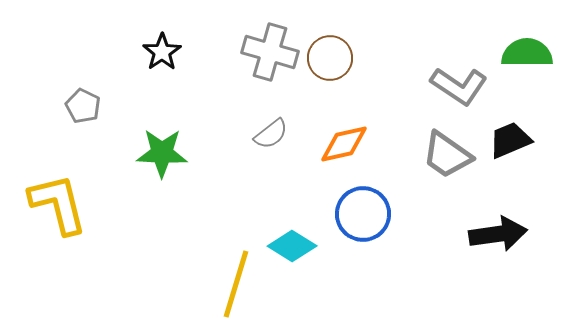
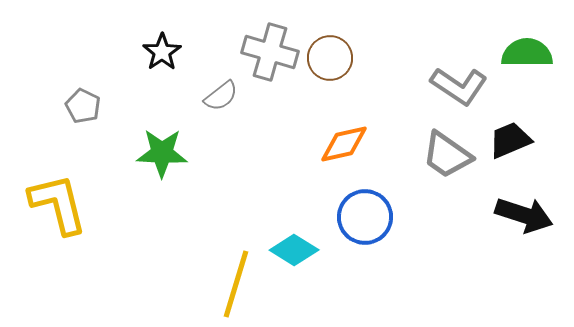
gray semicircle: moved 50 px left, 38 px up
blue circle: moved 2 px right, 3 px down
black arrow: moved 26 px right, 19 px up; rotated 26 degrees clockwise
cyan diamond: moved 2 px right, 4 px down
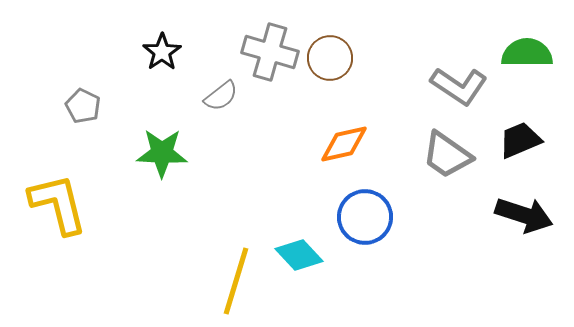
black trapezoid: moved 10 px right
cyan diamond: moved 5 px right, 5 px down; rotated 15 degrees clockwise
yellow line: moved 3 px up
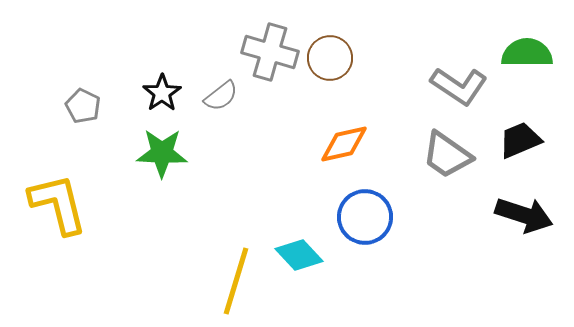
black star: moved 41 px down
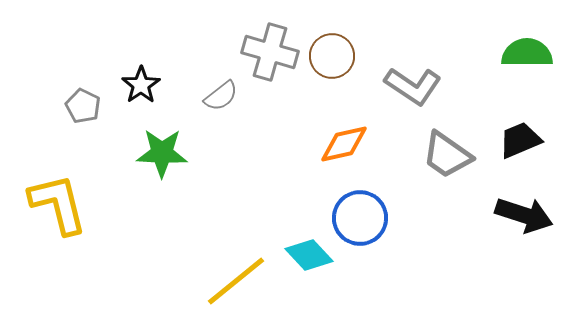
brown circle: moved 2 px right, 2 px up
gray L-shape: moved 46 px left
black star: moved 21 px left, 8 px up
blue circle: moved 5 px left, 1 px down
cyan diamond: moved 10 px right
yellow line: rotated 34 degrees clockwise
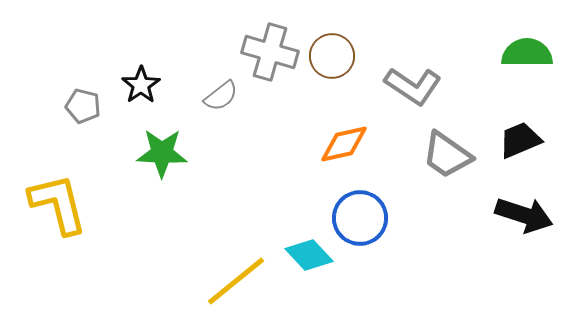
gray pentagon: rotated 12 degrees counterclockwise
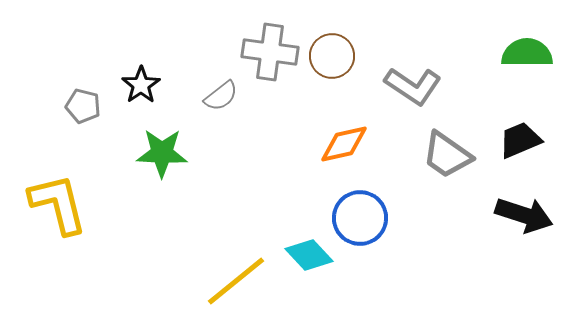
gray cross: rotated 8 degrees counterclockwise
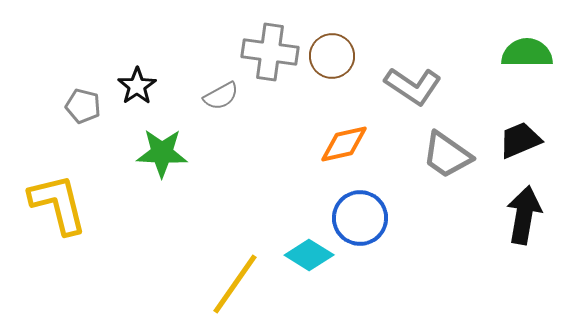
black star: moved 4 px left, 1 px down
gray semicircle: rotated 9 degrees clockwise
black arrow: rotated 98 degrees counterclockwise
cyan diamond: rotated 15 degrees counterclockwise
yellow line: moved 1 px left, 3 px down; rotated 16 degrees counterclockwise
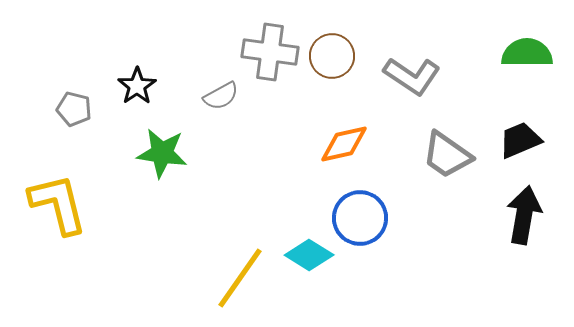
gray L-shape: moved 1 px left, 10 px up
gray pentagon: moved 9 px left, 3 px down
green star: rotated 6 degrees clockwise
yellow line: moved 5 px right, 6 px up
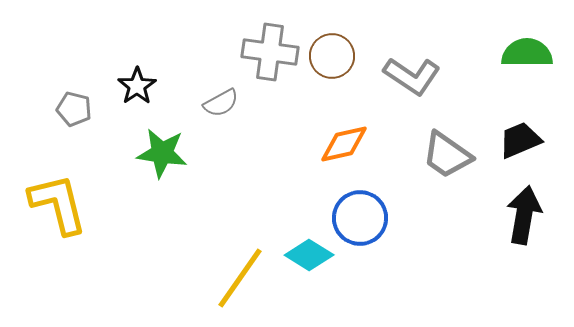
gray semicircle: moved 7 px down
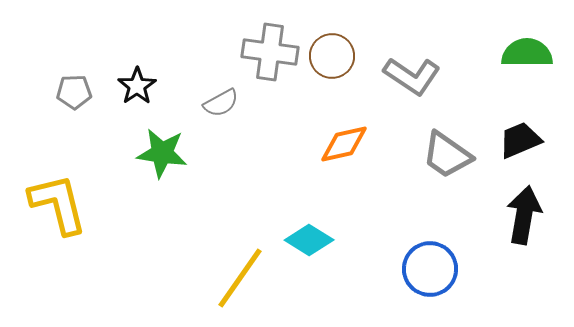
gray pentagon: moved 17 px up; rotated 16 degrees counterclockwise
blue circle: moved 70 px right, 51 px down
cyan diamond: moved 15 px up
